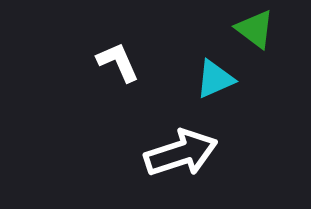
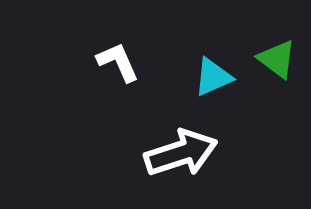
green triangle: moved 22 px right, 30 px down
cyan triangle: moved 2 px left, 2 px up
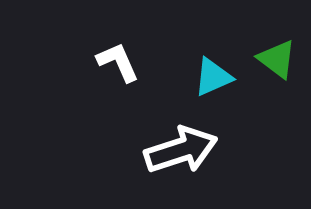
white arrow: moved 3 px up
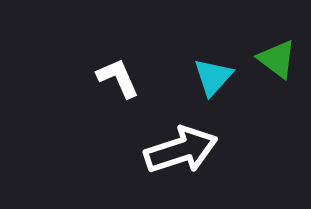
white L-shape: moved 16 px down
cyan triangle: rotated 24 degrees counterclockwise
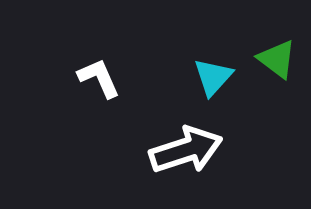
white L-shape: moved 19 px left
white arrow: moved 5 px right
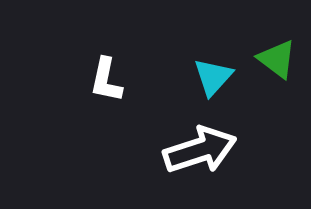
white L-shape: moved 7 px right, 2 px down; rotated 144 degrees counterclockwise
white arrow: moved 14 px right
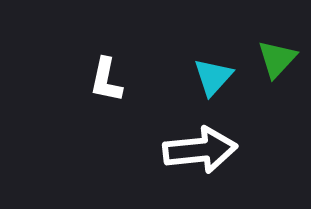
green triangle: rotated 36 degrees clockwise
white arrow: rotated 12 degrees clockwise
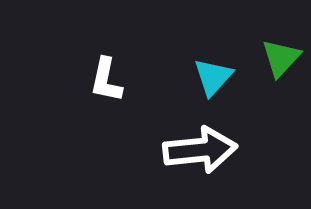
green triangle: moved 4 px right, 1 px up
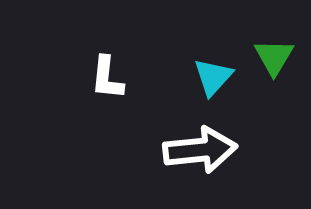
green triangle: moved 7 px left, 1 px up; rotated 12 degrees counterclockwise
white L-shape: moved 1 px right, 2 px up; rotated 6 degrees counterclockwise
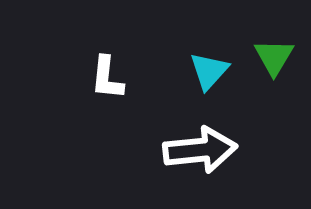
cyan triangle: moved 4 px left, 6 px up
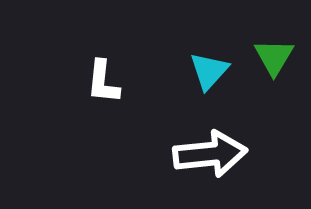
white L-shape: moved 4 px left, 4 px down
white arrow: moved 10 px right, 4 px down
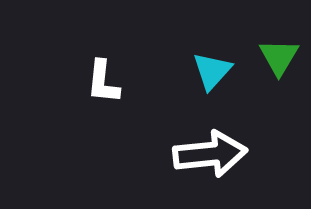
green triangle: moved 5 px right
cyan triangle: moved 3 px right
